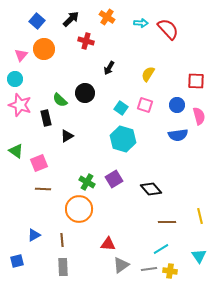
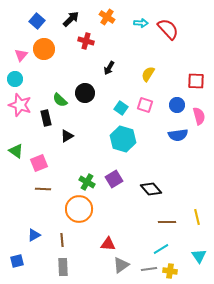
yellow line at (200, 216): moved 3 px left, 1 px down
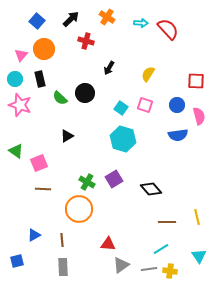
green semicircle at (60, 100): moved 2 px up
black rectangle at (46, 118): moved 6 px left, 39 px up
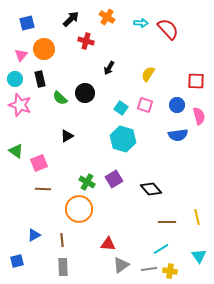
blue square at (37, 21): moved 10 px left, 2 px down; rotated 35 degrees clockwise
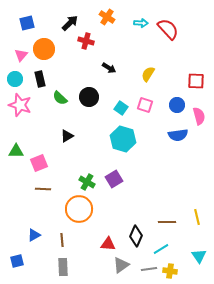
black arrow at (71, 19): moved 1 px left, 4 px down
black arrow at (109, 68): rotated 88 degrees counterclockwise
black circle at (85, 93): moved 4 px right, 4 px down
green triangle at (16, 151): rotated 35 degrees counterclockwise
black diamond at (151, 189): moved 15 px left, 47 px down; rotated 65 degrees clockwise
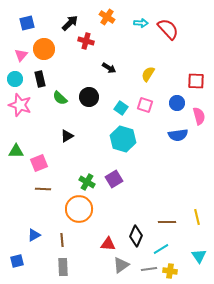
blue circle at (177, 105): moved 2 px up
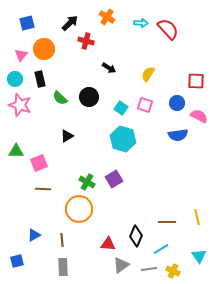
pink semicircle at (199, 116): rotated 48 degrees counterclockwise
yellow cross at (170, 271): moved 3 px right; rotated 16 degrees clockwise
